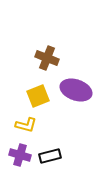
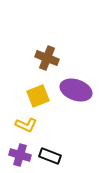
yellow L-shape: rotated 10 degrees clockwise
black rectangle: rotated 35 degrees clockwise
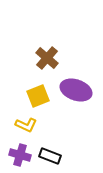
brown cross: rotated 20 degrees clockwise
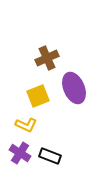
brown cross: rotated 25 degrees clockwise
purple ellipse: moved 2 px left, 2 px up; rotated 48 degrees clockwise
purple cross: moved 2 px up; rotated 15 degrees clockwise
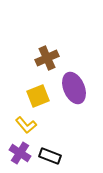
yellow L-shape: rotated 25 degrees clockwise
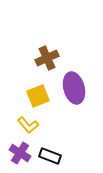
purple ellipse: rotated 8 degrees clockwise
yellow L-shape: moved 2 px right
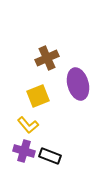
purple ellipse: moved 4 px right, 4 px up
purple cross: moved 4 px right, 2 px up; rotated 15 degrees counterclockwise
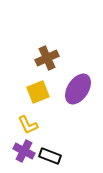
purple ellipse: moved 5 px down; rotated 48 degrees clockwise
yellow square: moved 4 px up
yellow L-shape: rotated 15 degrees clockwise
purple cross: rotated 10 degrees clockwise
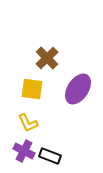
brown cross: rotated 20 degrees counterclockwise
yellow square: moved 6 px left, 3 px up; rotated 30 degrees clockwise
yellow L-shape: moved 2 px up
